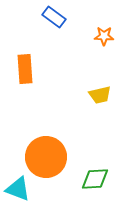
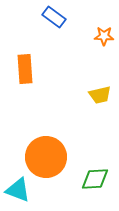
cyan triangle: moved 1 px down
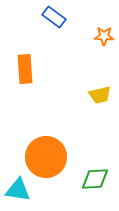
cyan triangle: rotated 12 degrees counterclockwise
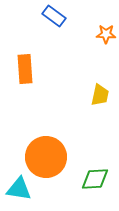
blue rectangle: moved 1 px up
orange star: moved 2 px right, 2 px up
yellow trapezoid: rotated 65 degrees counterclockwise
cyan triangle: moved 1 px right, 1 px up
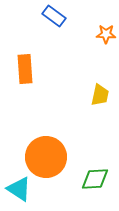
cyan triangle: rotated 24 degrees clockwise
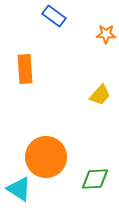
yellow trapezoid: rotated 30 degrees clockwise
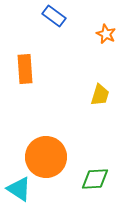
orange star: rotated 24 degrees clockwise
yellow trapezoid: rotated 25 degrees counterclockwise
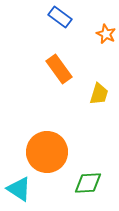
blue rectangle: moved 6 px right, 1 px down
orange rectangle: moved 34 px right; rotated 32 degrees counterclockwise
yellow trapezoid: moved 1 px left, 1 px up
orange circle: moved 1 px right, 5 px up
green diamond: moved 7 px left, 4 px down
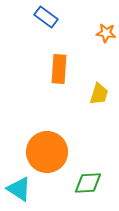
blue rectangle: moved 14 px left
orange star: moved 1 px up; rotated 18 degrees counterclockwise
orange rectangle: rotated 40 degrees clockwise
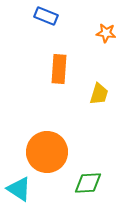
blue rectangle: moved 1 px up; rotated 15 degrees counterclockwise
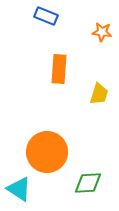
orange star: moved 4 px left, 1 px up
